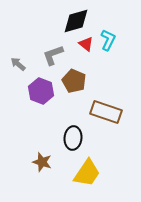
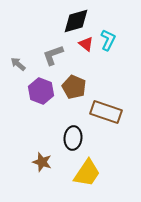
brown pentagon: moved 6 px down
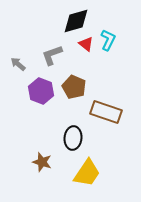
gray L-shape: moved 1 px left
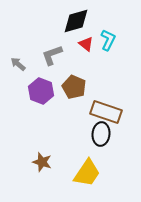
black ellipse: moved 28 px right, 4 px up
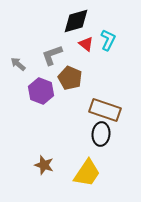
brown pentagon: moved 4 px left, 9 px up
brown rectangle: moved 1 px left, 2 px up
brown star: moved 2 px right, 3 px down
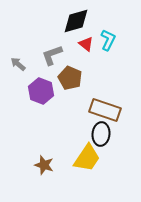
yellow trapezoid: moved 15 px up
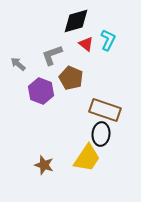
brown pentagon: moved 1 px right
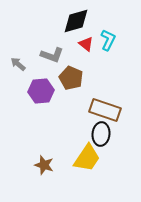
gray L-shape: rotated 140 degrees counterclockwise
purple hexagon: rotated 25 degrees counterclockwise
